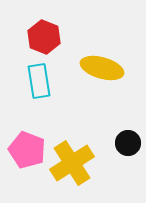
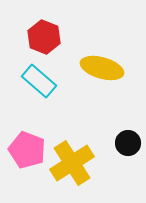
cyan rectangle: rotated 40 degrees counterclockwise
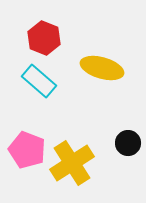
red hexagon: moved 1 px down
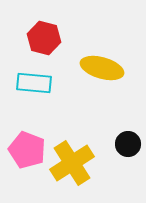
red hexagon: rotated 8 degrees counterclockwise
cyan rectangle: moved 5 px left, 2 px down; rotated 36 degrees counterclockwise
black circle: moved 1 px down
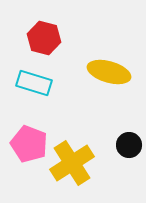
yellow ellipse: moved 7 px right, 4 px down
cyan rectangle: rotated 12 degrees clockwise
black circle: moved 1 px right, 1 px down
pink pentagon: moved 2 px right, 6 px up
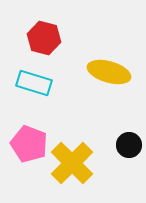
yellow cross: rotated 12 degrees counterclockwise
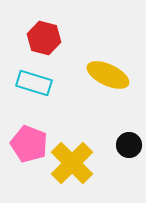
yellow ellipse: moved 1 px left, 3 px down; rotated 9 degrees clockwise
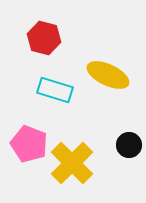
cyan rectangle: moved 21 px right, 7 px down
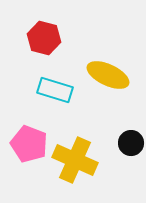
black circle: moved 2 px right, 2 px up
yellow cross: moved 3 px right, 3 px up; rotated 21 degrees counterclockwise
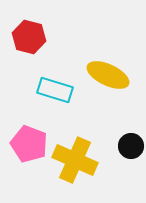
red hexagon: moved 15 px left, 1 px up
black circle: moved 3 px down
